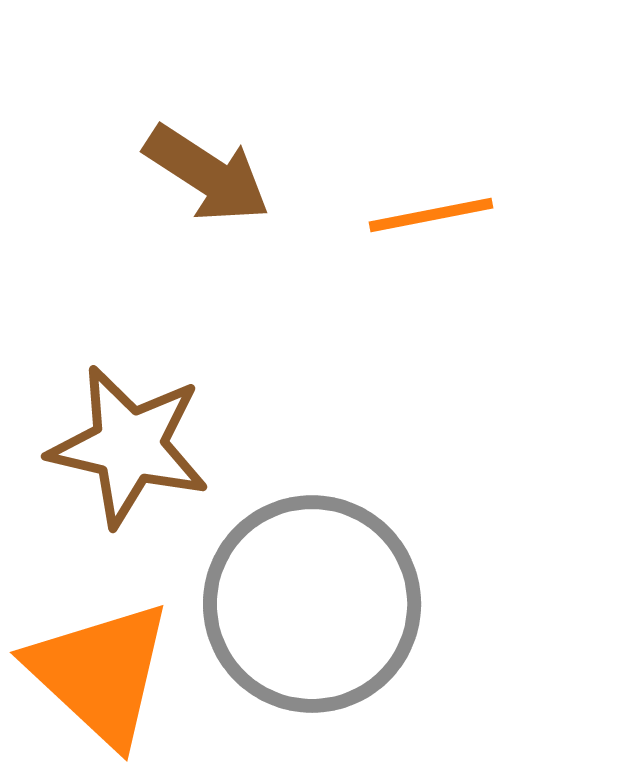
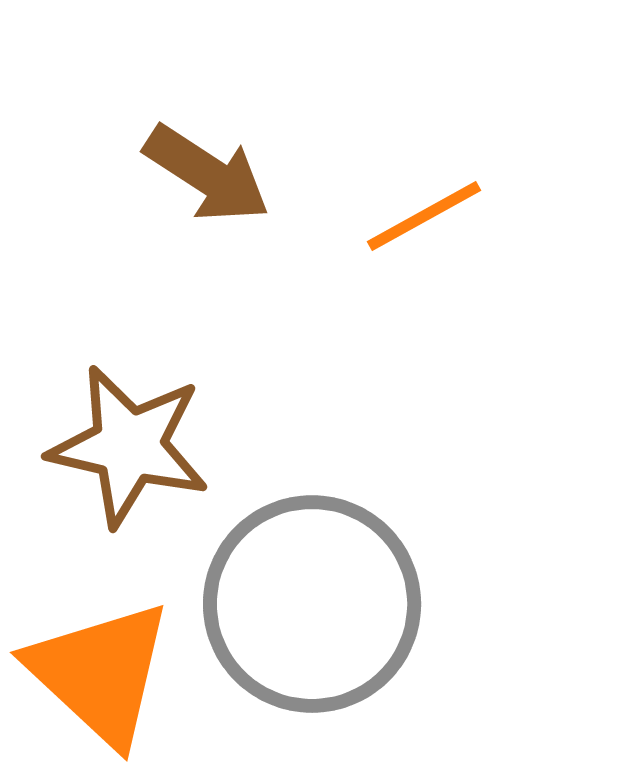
orange line: moved 7 px left, 1 px down; rotated 18 degrees counterclockwise
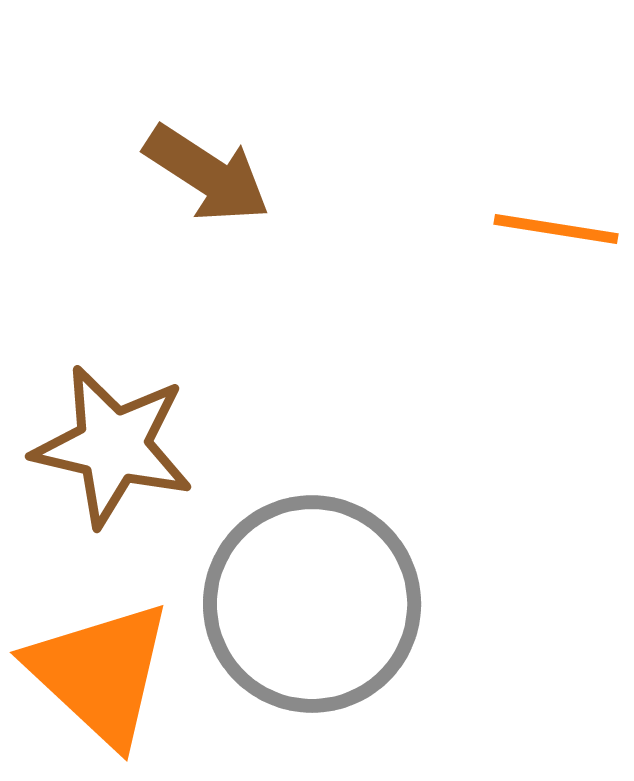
orange line: moved 132 px right, 13 px down; rotated 38 degrees clockwise
brown star: moved 16 px left
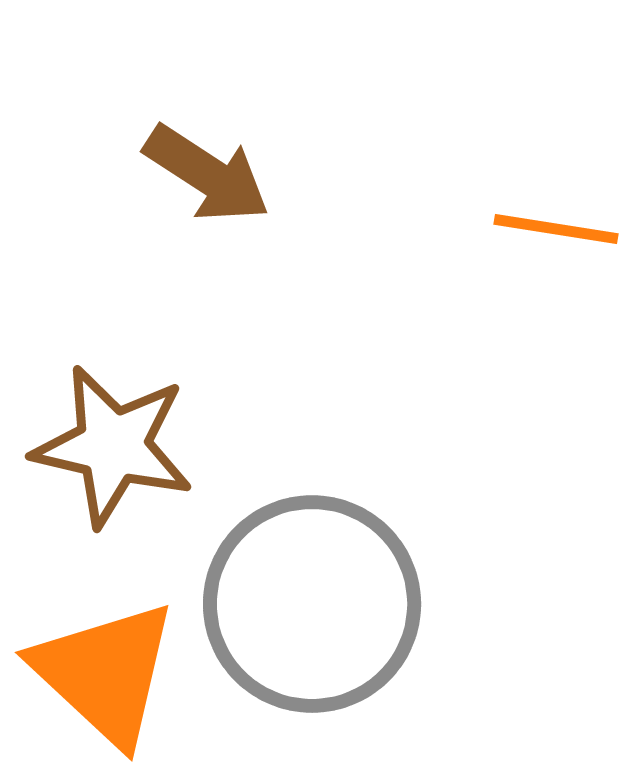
orange triangle: moved 5 px right
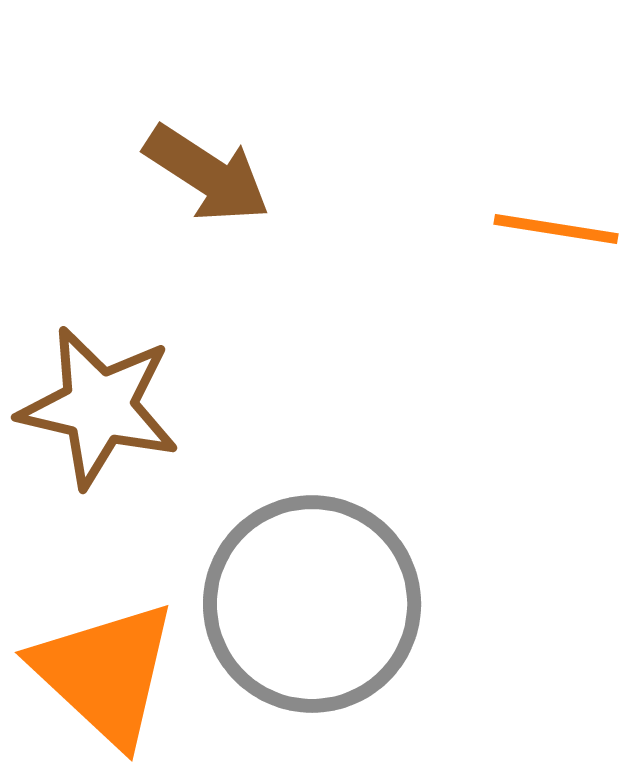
brown star: moved 14 px left, 39 px up
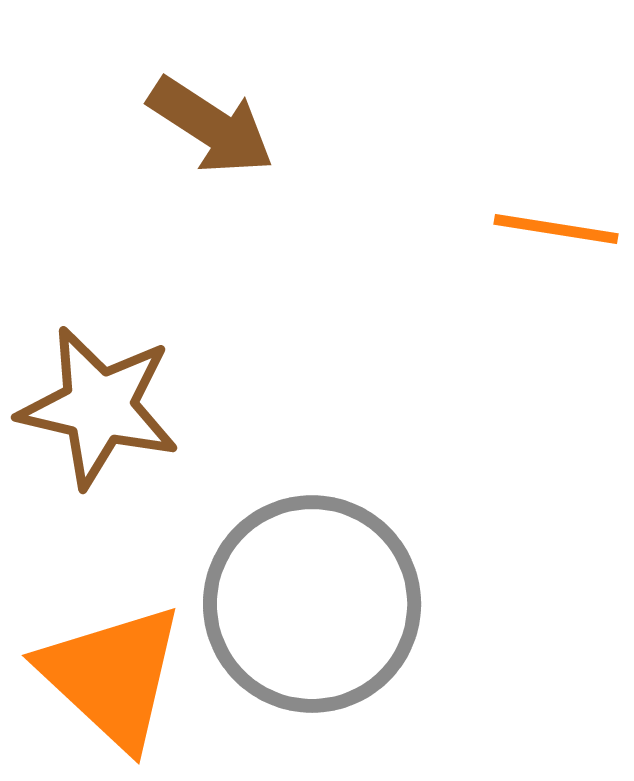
brown arrow: moved 4 px right, 48 px up
orange triangle: moved 7 px right, 3 px down
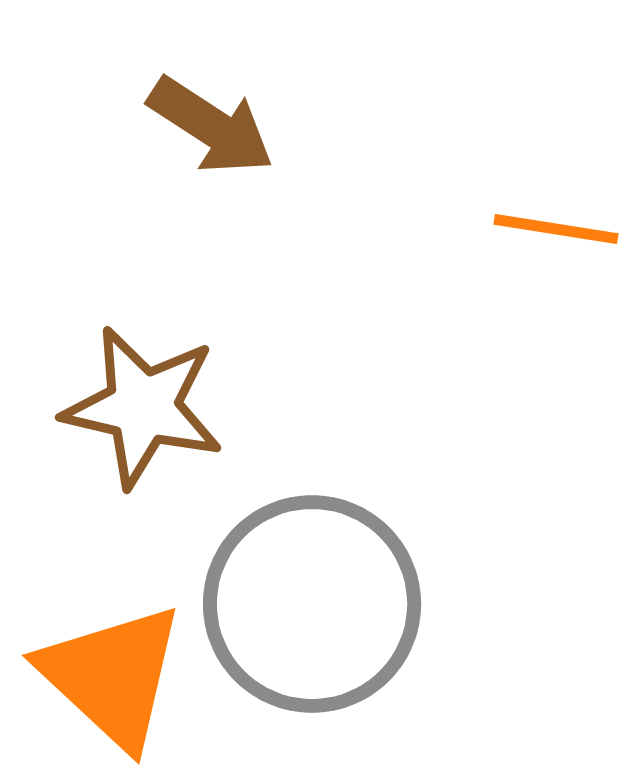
brown star: moved 44 px right
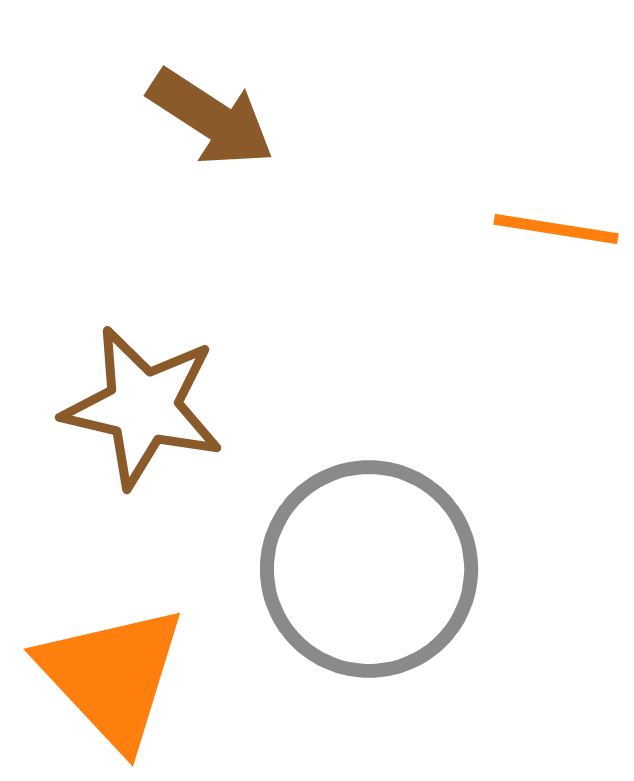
brown arrow: moved 8 px up
gray circle: moved 57 px right, 35 px up
orange triangle: rotated 4 degrees clockwise
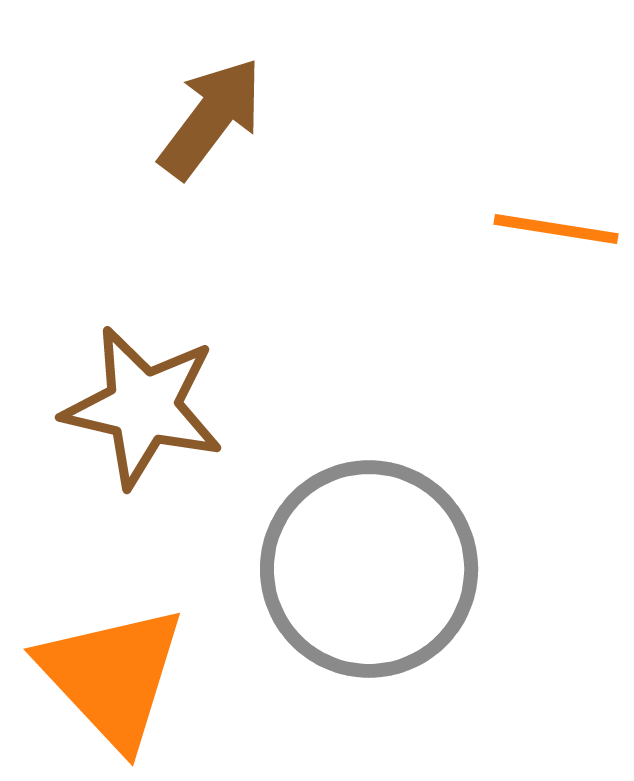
brown arrow: rotated 86 degrees counterclockwise
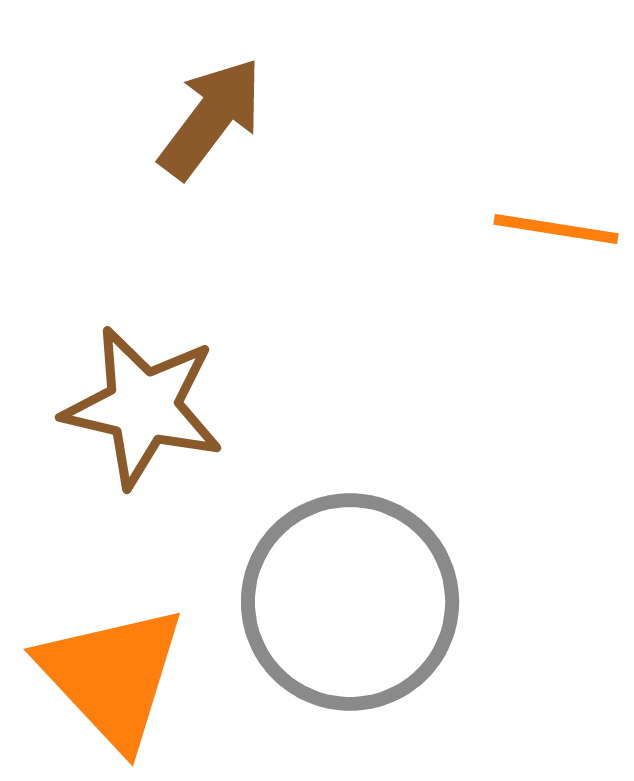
gray circle: moved 19 px left, 33 px down
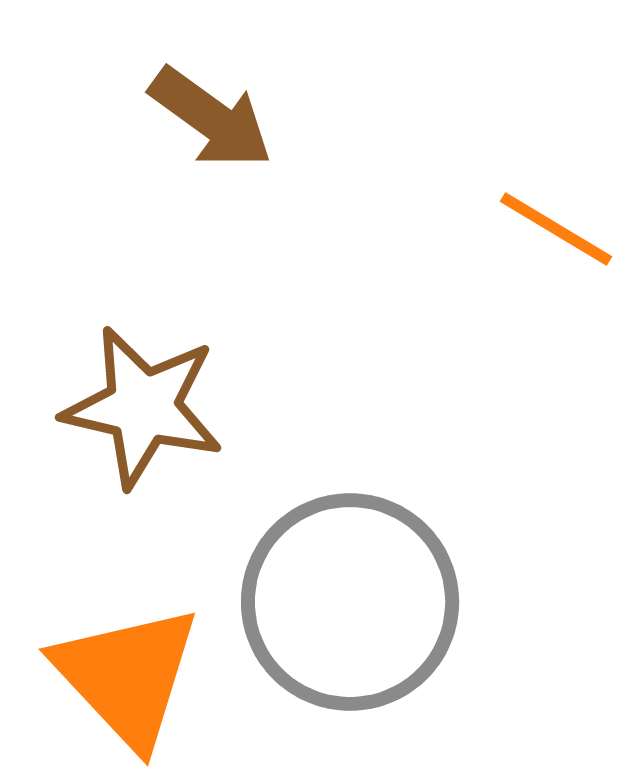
brown arrow: rotated 89 degrees clockwise
orange line: rotated 22 degrees clockwise
orange triangle: moved 15 px right
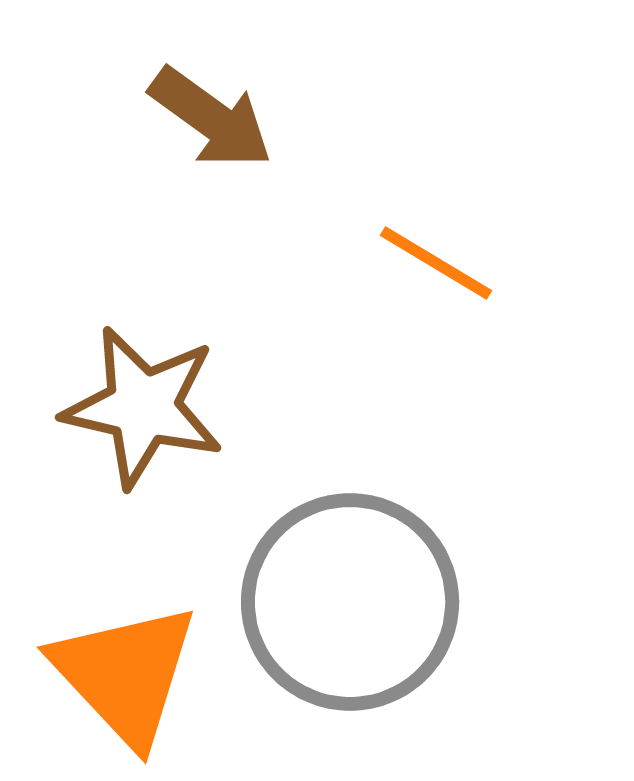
orange line: moved 120 px left, 34 px down
orange triangle: moved 2 px left, 2 px up
